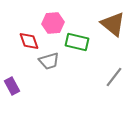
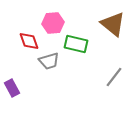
green rectangle: moved 1 px left, 2 px down
purple rectangle: moved 2 px down
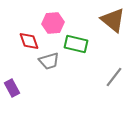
brown triangle: moved 4 px up
